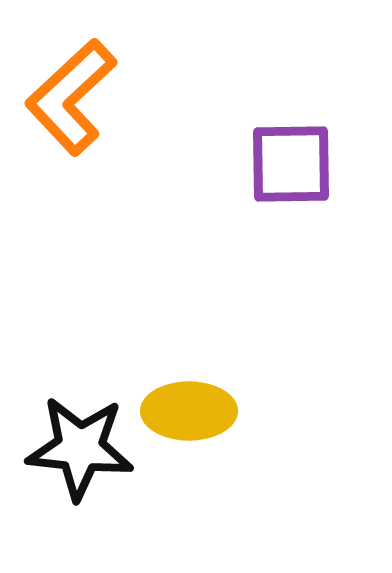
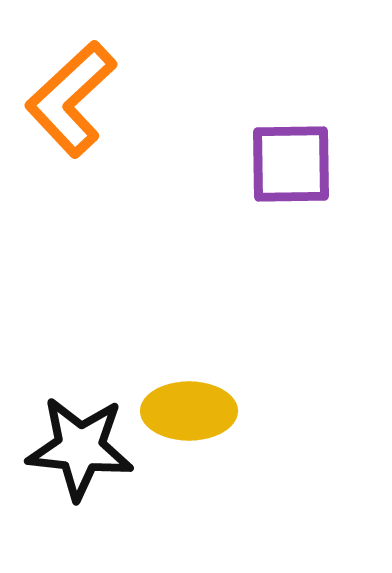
orange L-shape: moved 2 px down
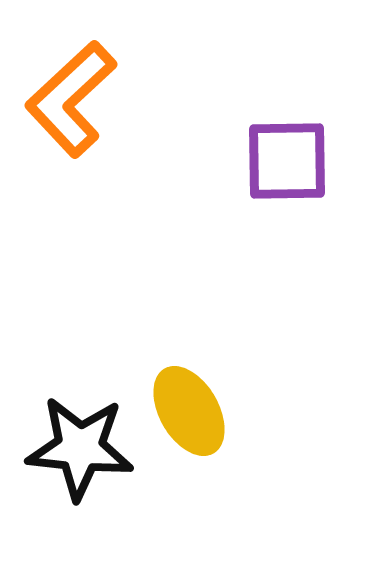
purple square: moved 4 px left, 3 px up
yellow ellipse: rotated 60 degrees clockwise
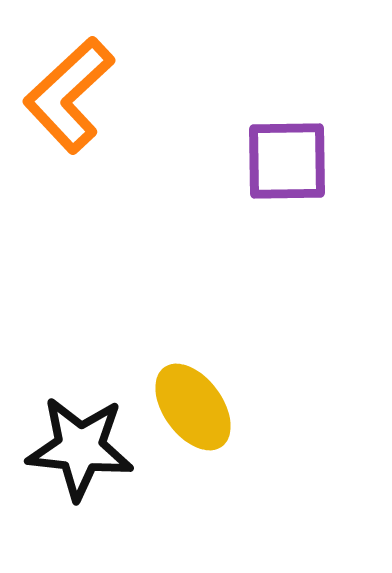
orange L-shape: moved 2 px left, 4 px up
yellow ellipse: moved 4 px right, 4 px up; rotated 6 degrees counterclockwise
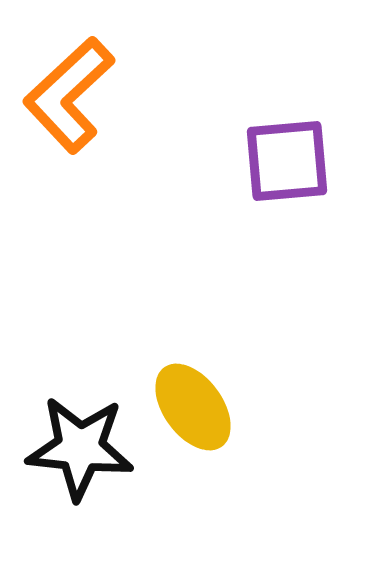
purple square: rotated 4 degrees counterclockwise
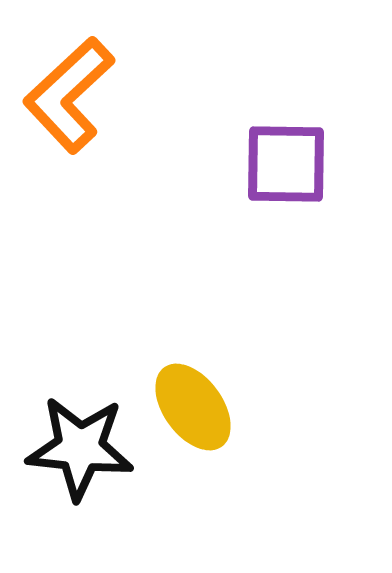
purple square: moved 1 px left, 3 px down; rotated 6 degrees clockwise
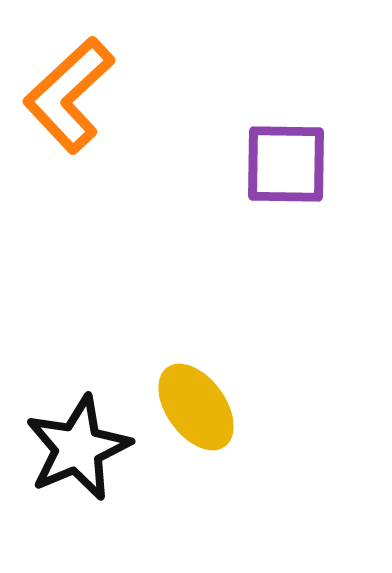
yellow ellipse: moved 3 px right
black star: moved 2 px left; rotated 29 degrees counterclockwise
